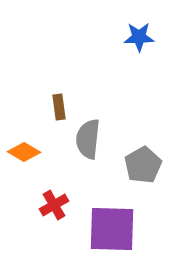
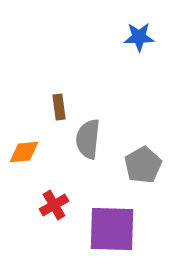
orange diamond: rotated 36 degrees counterclockwise
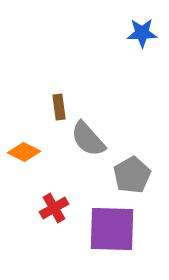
blue star: moved 3 px right, 4 px up
gray semicircle: rotated 48 degrees counterclockwise
orange diamond: rotated 32 degrees clockwise
gray pentagon: moved 11 px left, 10 px down
red cross: moved 3 px down
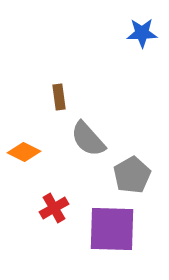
brown rectangle: moved 10 px up
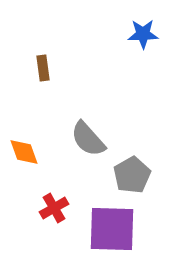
blue star: moved 1 px right, 1 px down
brown rectangle: moved 16 px left, 29 px up
orange diamond: rotated 44 degrees clockwise
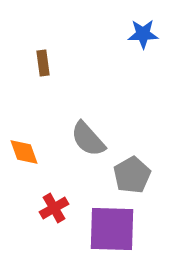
brown rectangle: moved 5 px up
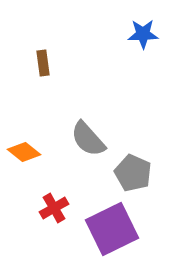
orange diamond: rotated 32 degrees counterclockwise
gray pentagon: moved 1 px right, 2 px up; rotated 18 degrees counterclockwise
purple square: rotated 28 degrees counterclockwise
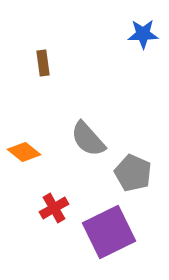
purple square: moved 3 px left, 3 px down
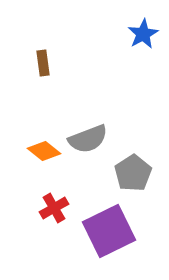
blue star: rotated 28 degrees counterclockwise
gray semicircle: rotated 69 degrees counterclockwise
orange diamond: moved 20 px right, 1 px up
gray pentagon: rotated 15 degrees clockwise
purple square: moved 1 px up
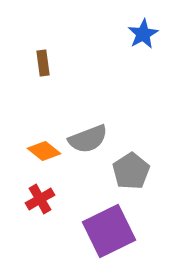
gray pentagon: moved 2 px left, 2 px up
red cross: moved 14 px left, 9 px up
